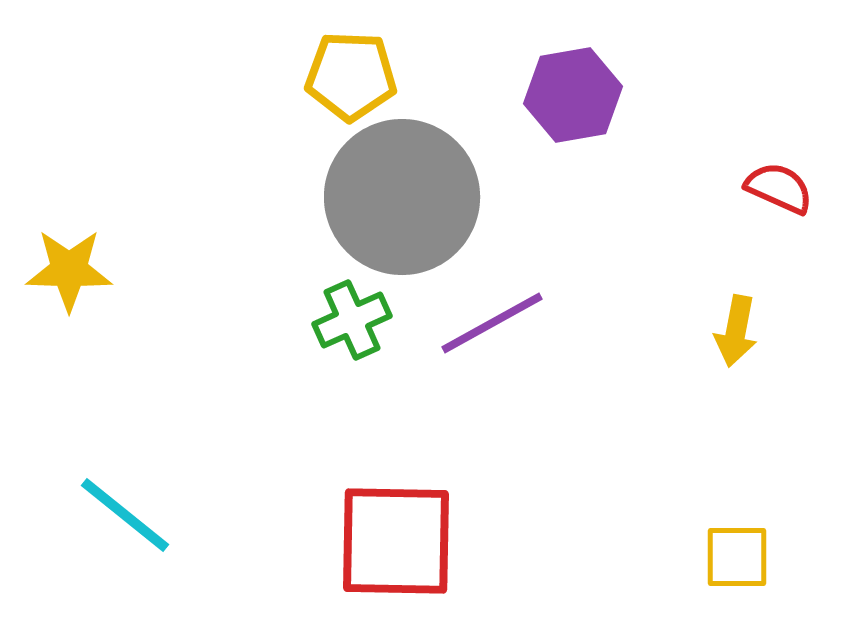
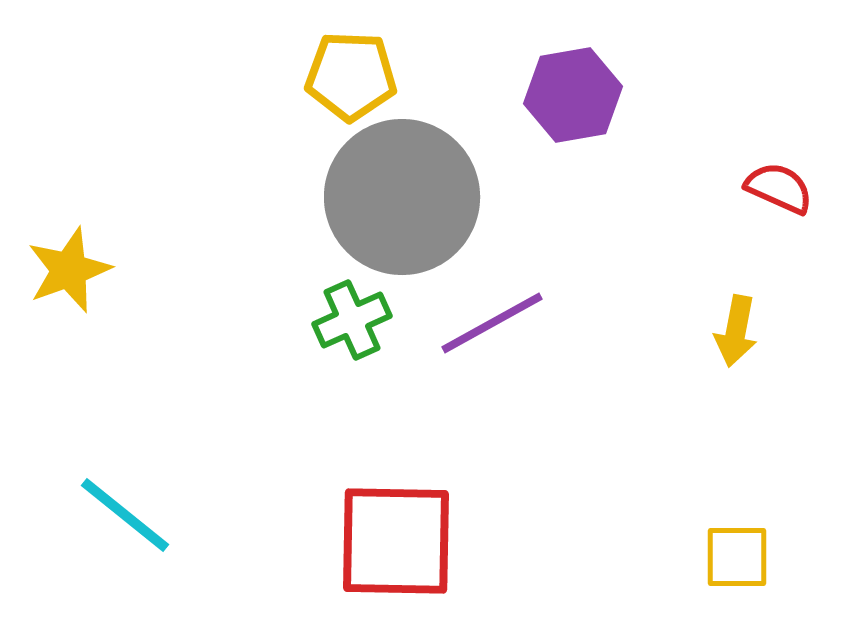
yellow star: rotated 22 degrees counterclockwise
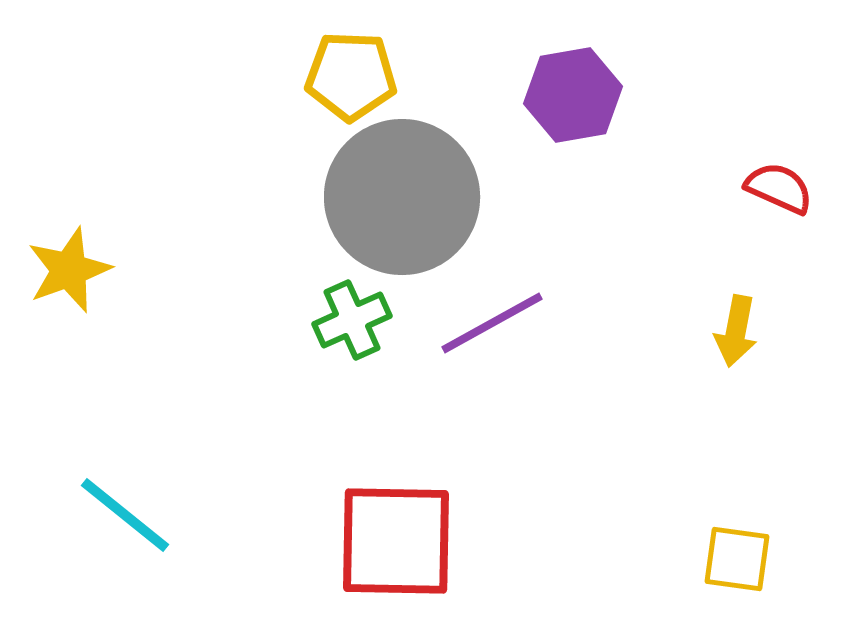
yellow square: moved 2 px down; rotated 8 degrees clockwise
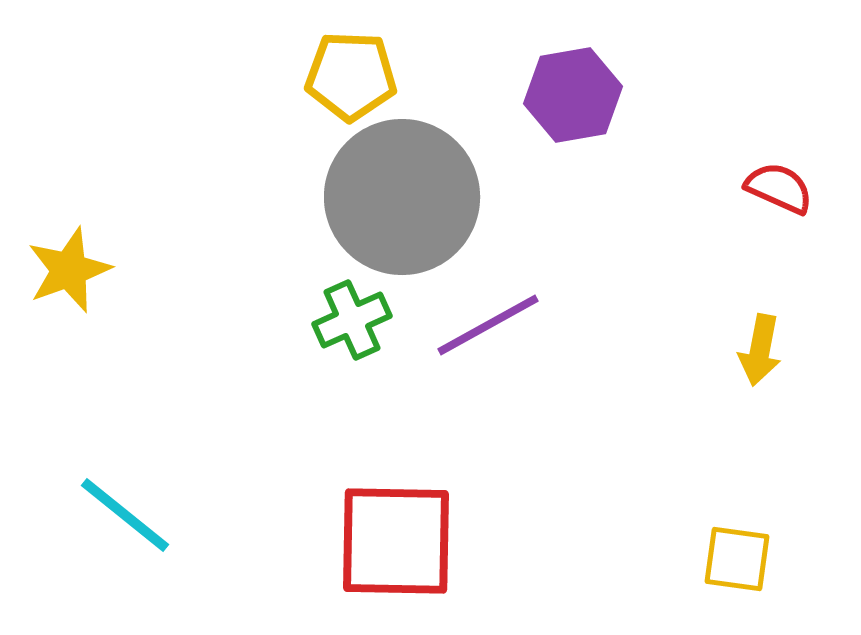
purple line: moved 4 px left, 2 px down
yellow arrow: moved 24 px right, 19 px down
